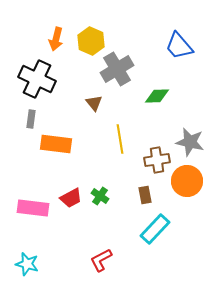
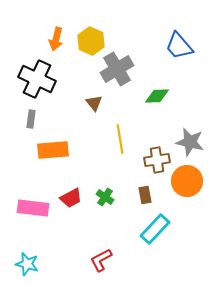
orange rectangle: moved 3 px left, 6 px down; rotated 12 degrees counterclockwise
green cross: moved 5 px right, 1 px down
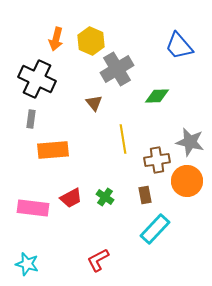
yellow line: moved 3 px right
red L-shape: moved 3 px left
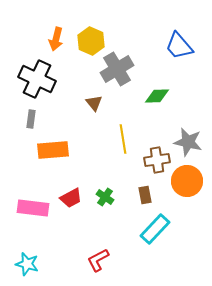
gray star: moved 2 px left
